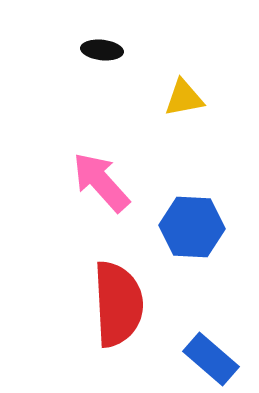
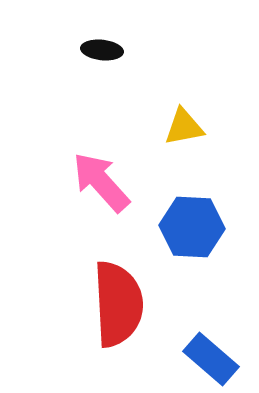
yellow triangle: moved 29 px down
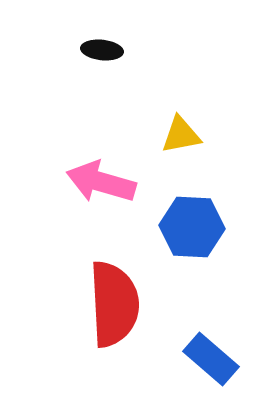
yellow triangle: moved 3 px left, 8 px down
pink arrow: rotated 32 degrees counterclockwise
red semicircle: moved 4 px left
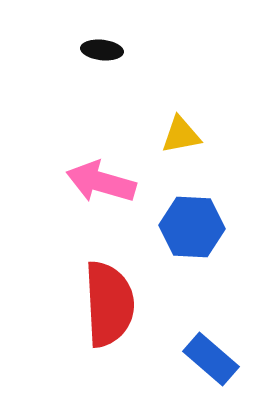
red semicircle: moved 5 px left
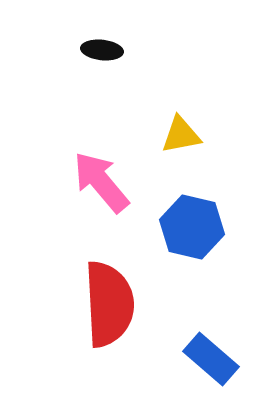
pink arrow: rotated 34 degrees clockwise
blue hexagon: rotated 10 degrees clockwise
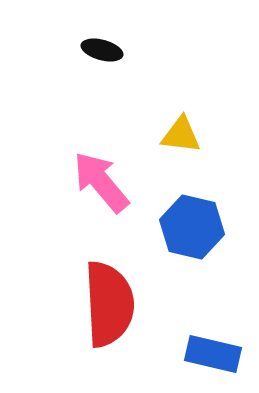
black ellipse: rotated 9 degrees clockwise
yellow triangle: rotated 18 degrees clockwise
blue rectangle: moved 2 px right, 5 px up; rotated 28 degrees counterclockwise
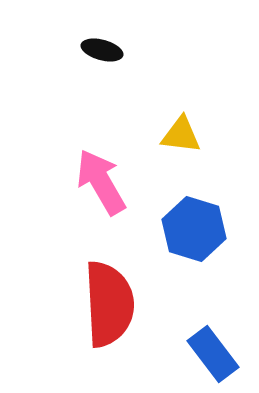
pink arrow: rotated 10 degrees clockwise
blue hexagon: moved 2 px right, 2 px down; rotated 4 degrees clockwise
blue rectangle: rotated 40 degrees clockwise
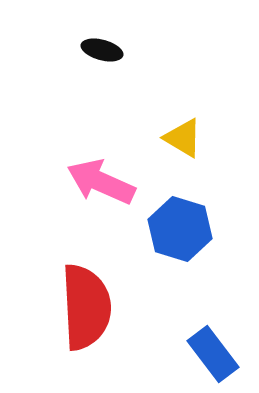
yellow triangle: moved 2 px right, 3 px down; rotated 24 degrees clockwise
pink arrow: rotated 36 degrees counterclockwise
blue hexagon: moved 14 px left
red semicircle: moved 23 px left, 3 px down
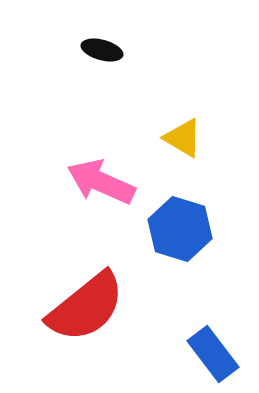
red semicircle: rotated 54 degrees clockwise
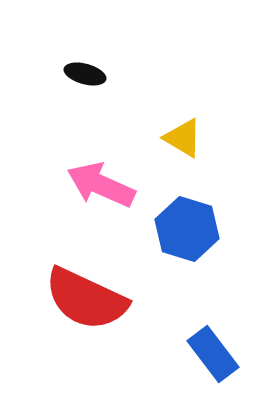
black ellipse: moved 17 px left, 24 px down
pink arrow: moved 3 px down
blue hexagon: moved 7 px right
red semicircle: moved 8 px up; rotated 64 degrees clockwise
